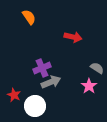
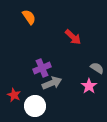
red arrow: rotated 30 degrees clockwise
gray arrow: moved 1 px right, 1 px down
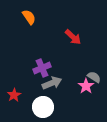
gray semicircle: moved 3 px left, 9 px down
pink star: moved 3 px left
red star: rotated 16 degrees clockwise
white circle: moved 8 px right, 1 px down
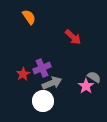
red star: moved 9 px right, 21 px up
white circle: moved 6 px up
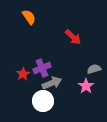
gray semicircle: moved 8 px up; rotated 48 degrees counterclockwise
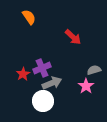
gray semicircle: moved 1 px down
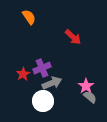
gray semicircle: moved 4 px left, 27 px down; rotated 56 degrees clockwise
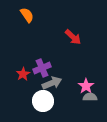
orange semicircle: moved 2 px left, 2 px up
gray semicircle: rotated 40 degrees counterclockwise
